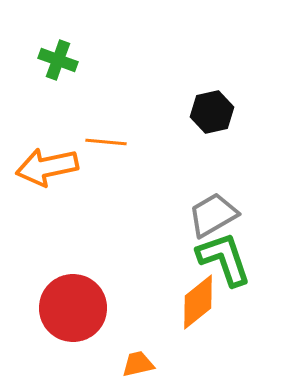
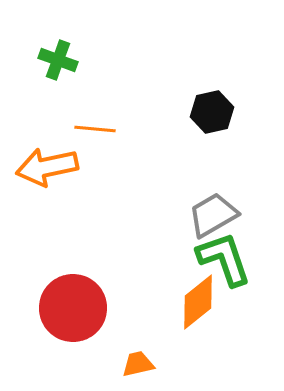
orange line: moved 11 px left, 13 px up
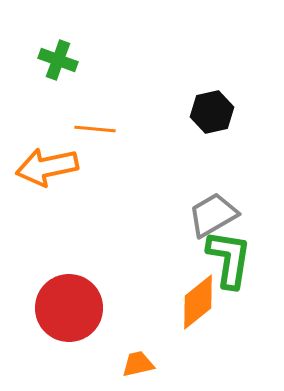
green L-shape: moved 5 px right; rotated 28 degrees clockwise
red circle: moved 4 px left
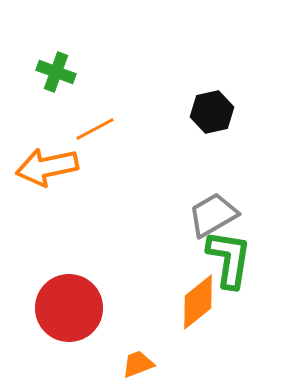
green cross: moved 2 px left, 12 px down
orange line: rotated 33 degrees counterclockwise
orange trapezoid: rotated 8 degrees counterclockwise
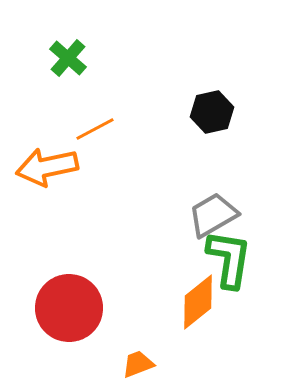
green cross: moved 12 px right, 14 px up; rotated 21 degrees clockwise
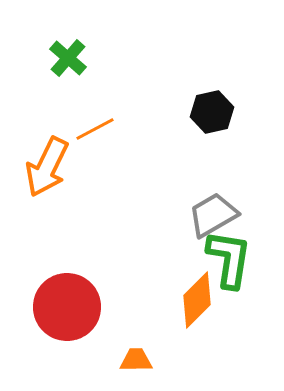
orange arrow: rotated 52 degrees counterclockwise
orange diamond: moved 1 px left, 2 px up; rotated 6 degrees counterclockwise
red circle: moved 2 px left, 1 px up
orange trapezoid: moved 2 px left, 4 px up; rotated 20 degrees clockwise
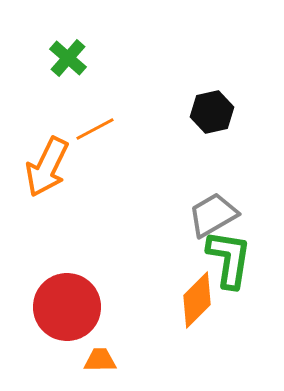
orange trapezoid: moved 36 px left
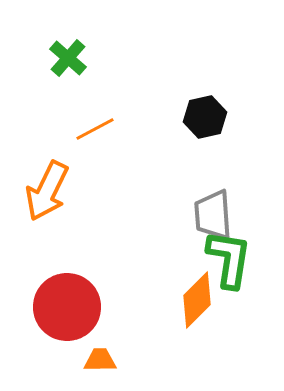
black hexagon: moved 7 px left, 5 px down
orange arrow: moved 24 px down
gray trapezoid: rotated 64 degrees counterclockwise
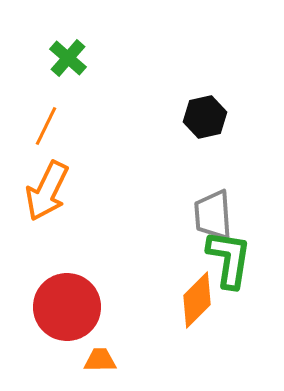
orange line: moved 49 px left, 3 px up; rotated 36 degrees counterclockwise
